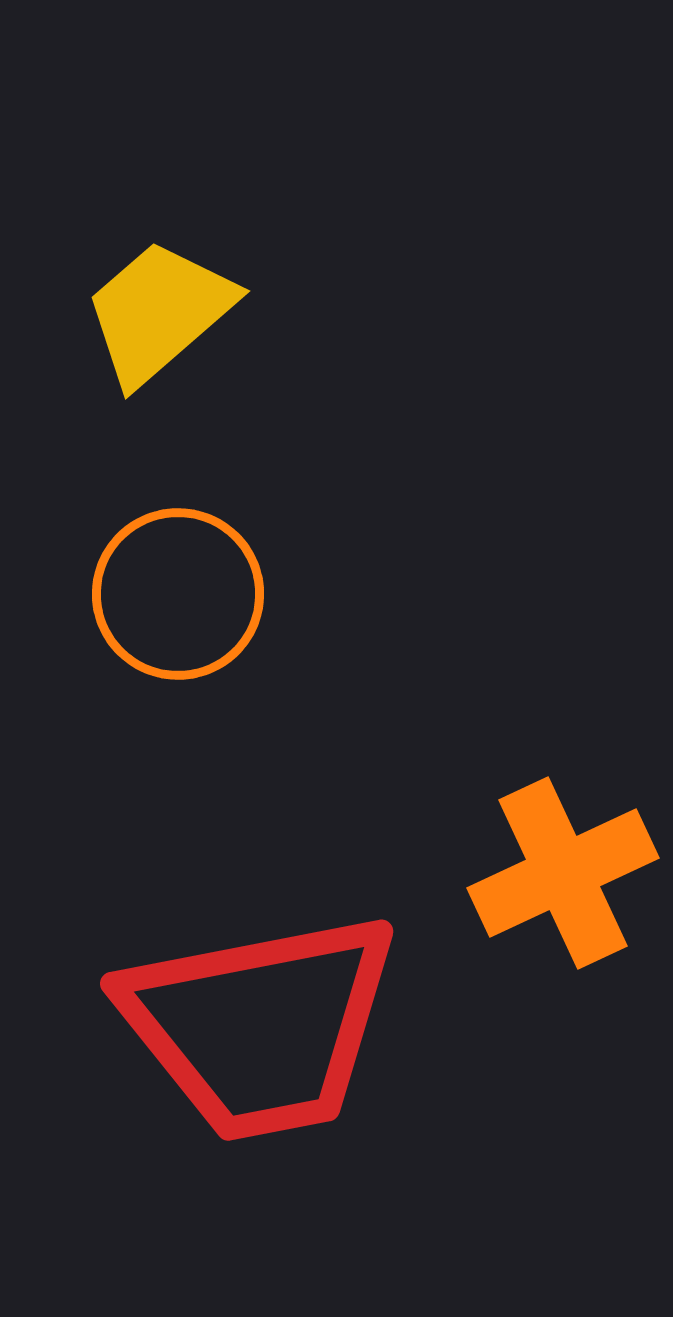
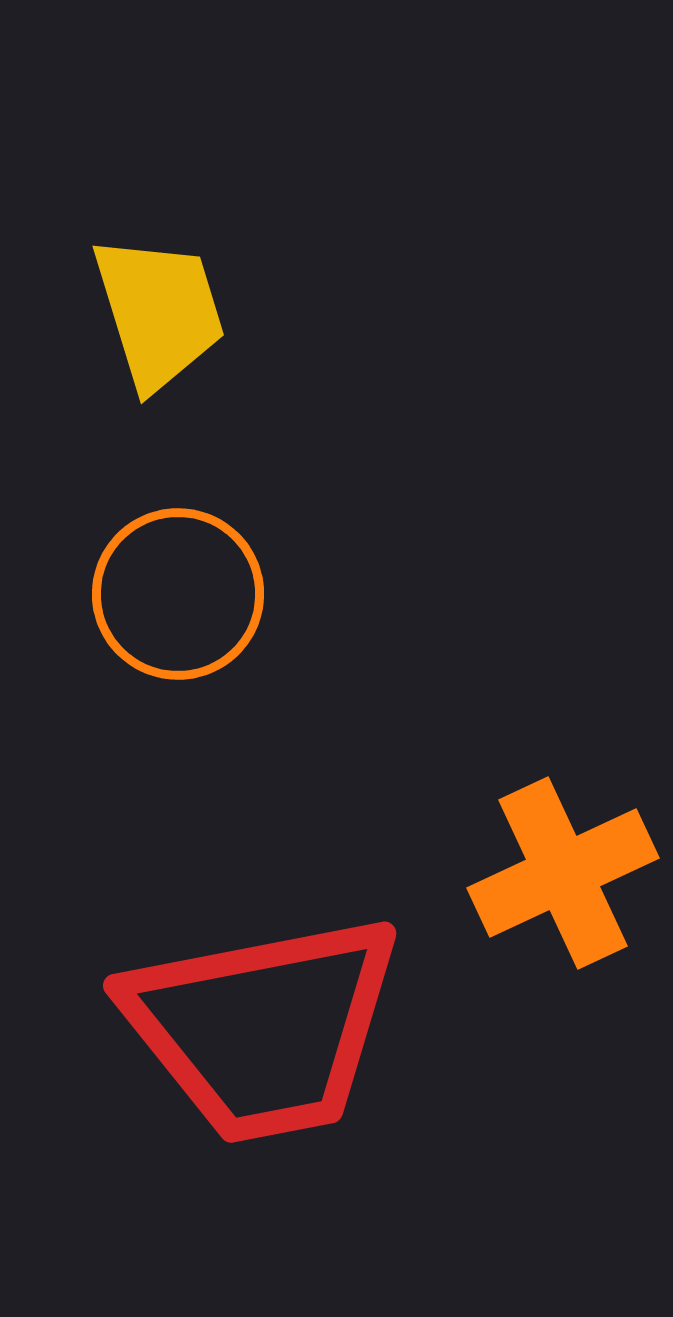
yellow trapezoid: rotated 114 degrees clockwise
red trapezoid: moved 3 px right, 2 px down
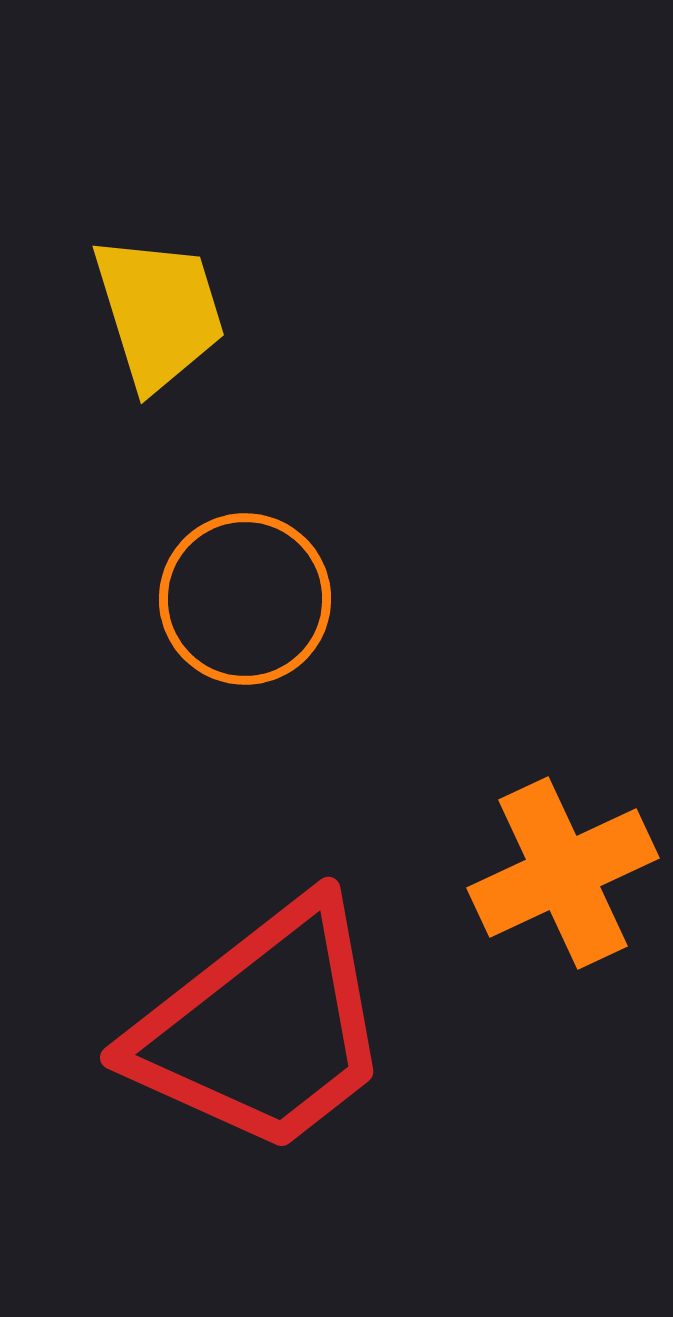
orange circle: moved 67 px right, 5 px down
red trapezoid: rotated 27 degrees counterclockwise
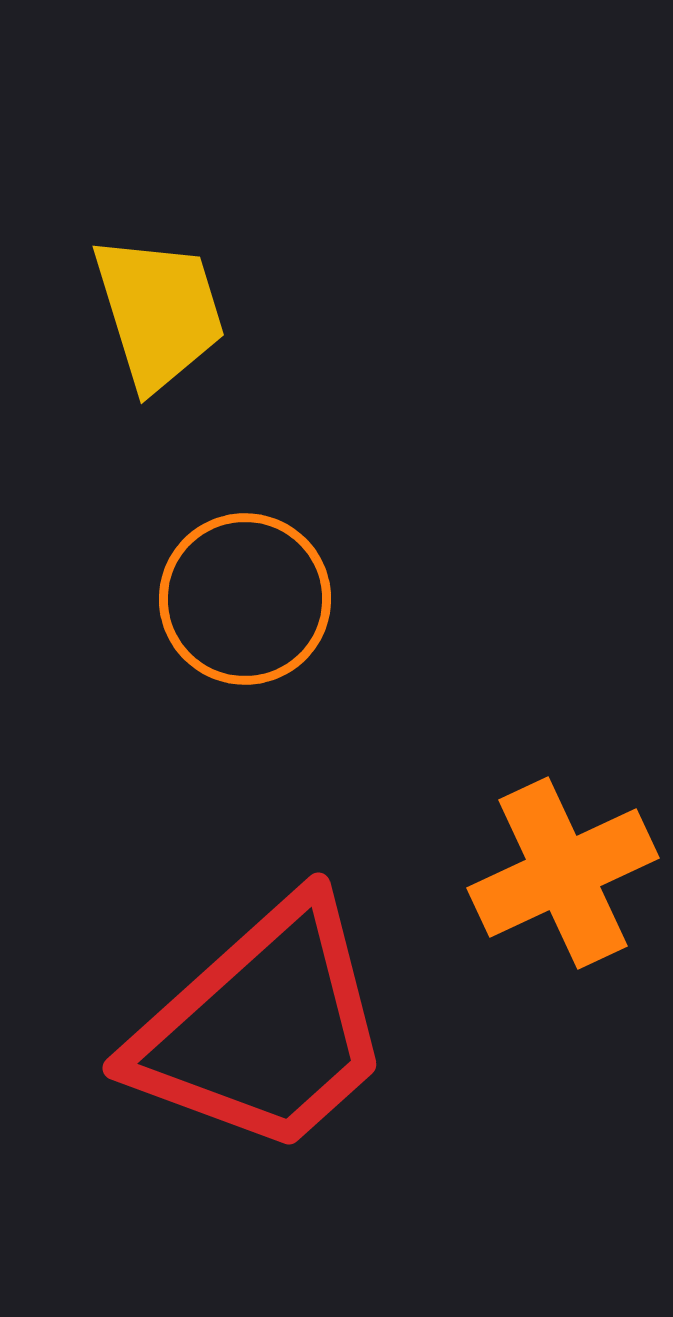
red trapezoid: rotated 4 degrees counterclockwise
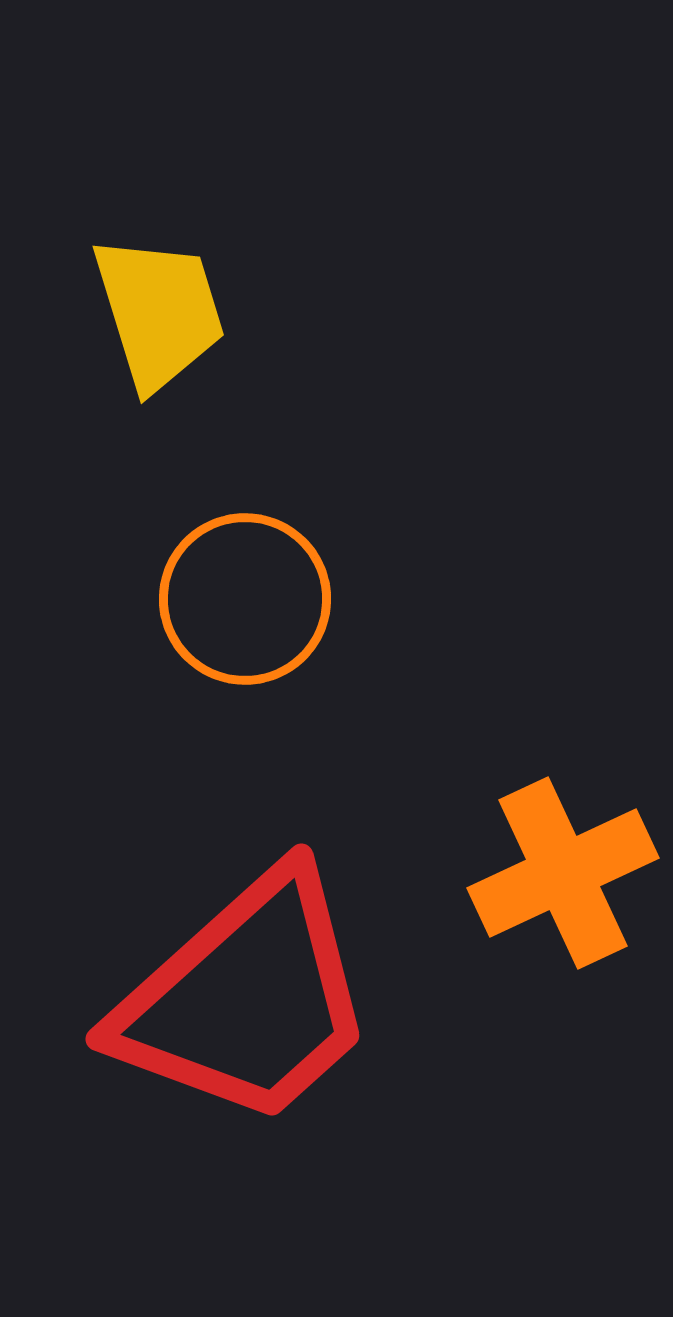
red trapezoid: moved 17 px left, 29 px up
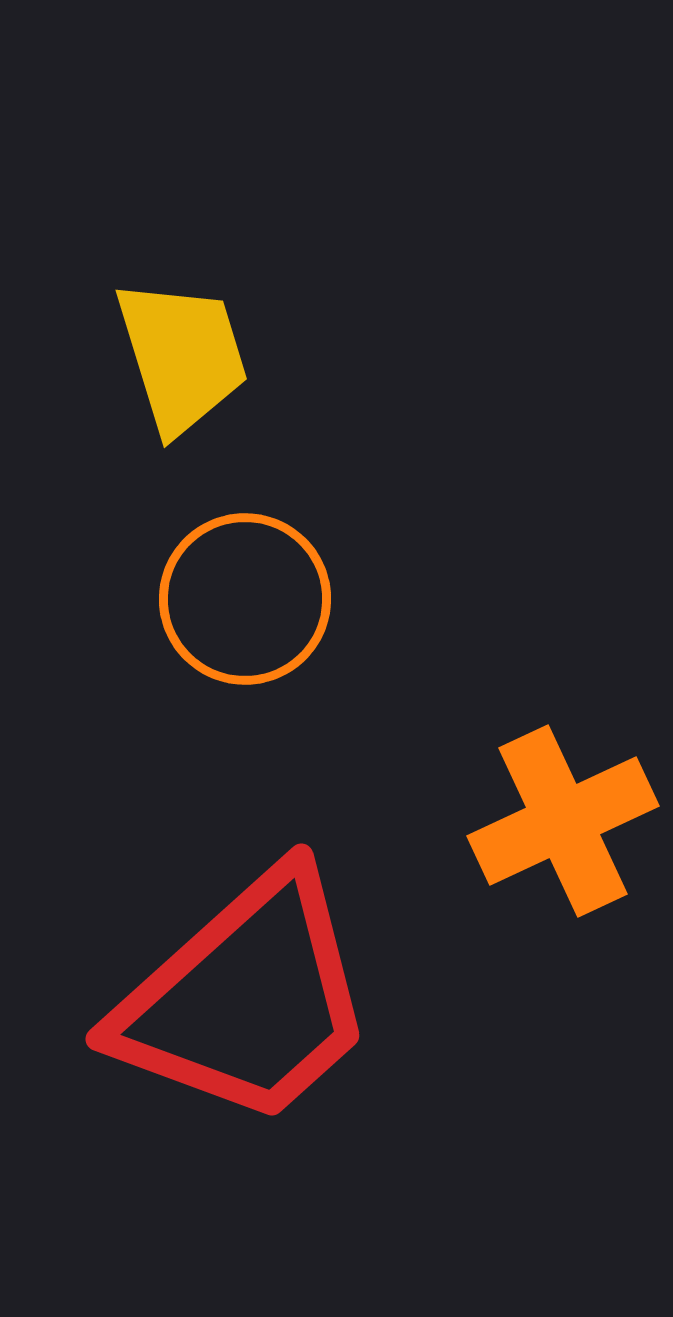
yellow trapezoid: moved 23 px right, 44 px down
orange cross: moved 52 px up
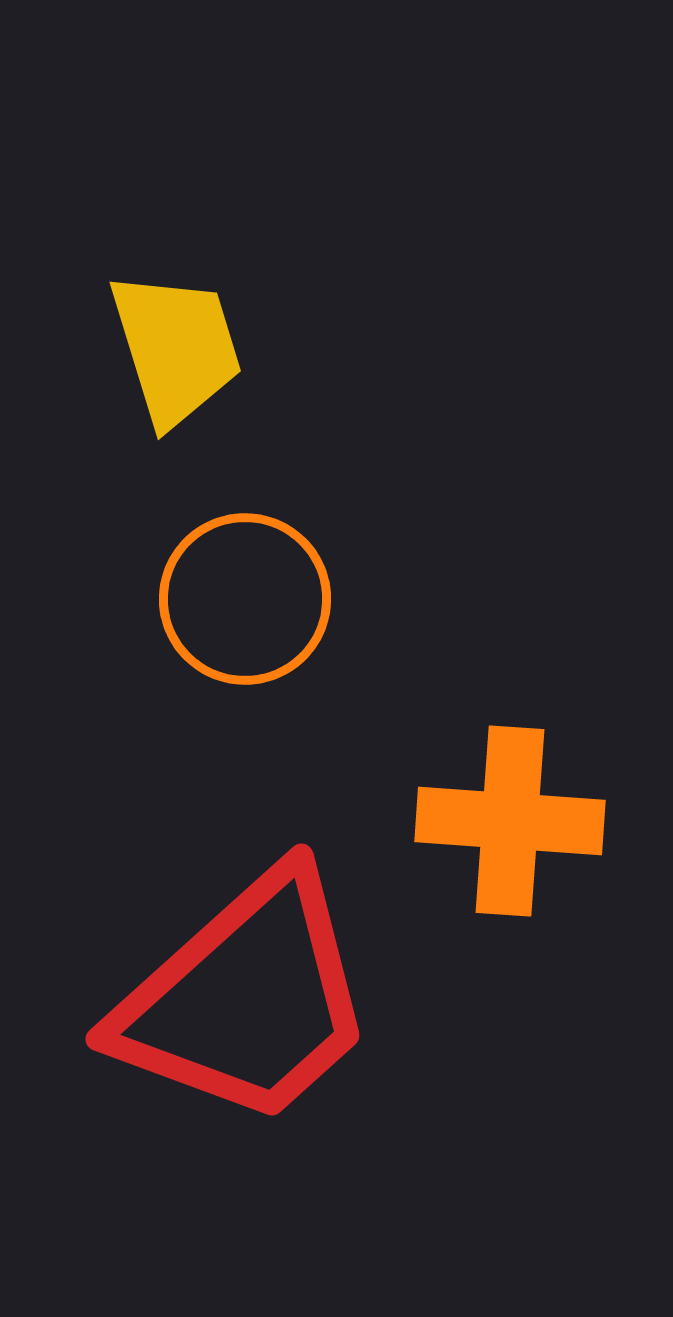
yellow trapezoid: moved 6 px left, 8 px up
orange cross: moved 53 px left; rotated 29 degrees clockwise
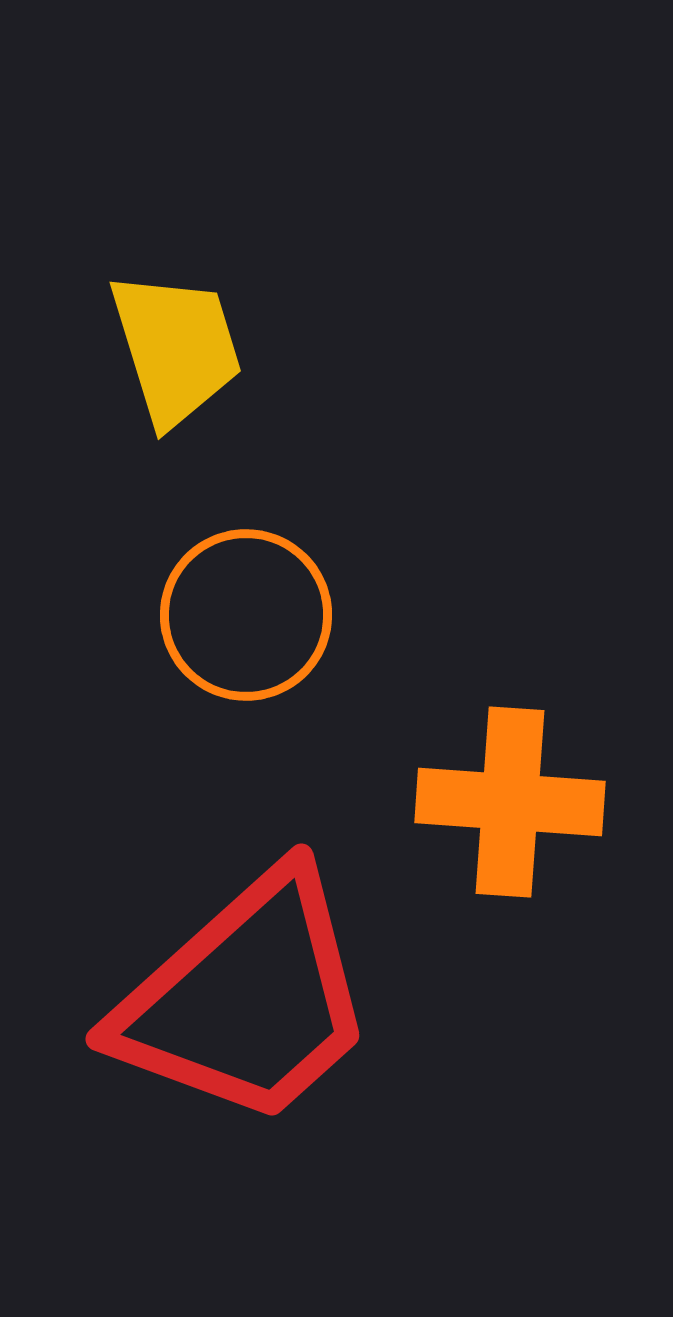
orange circle: moved 1 px right, 16 px down
orange cross: moved 19 px up
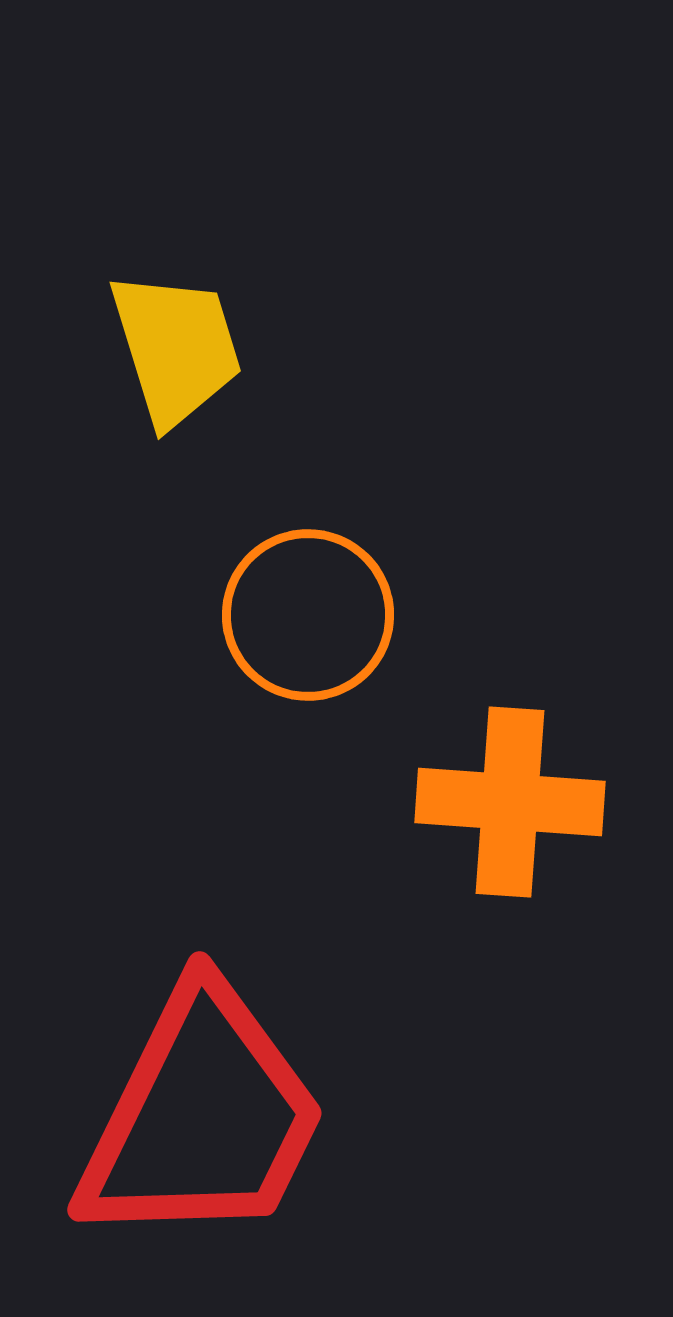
orange circle: moved 62 px right
red trapezoid: moved 44 px left, 118 px down; rotated 22 degrees counterclockwise
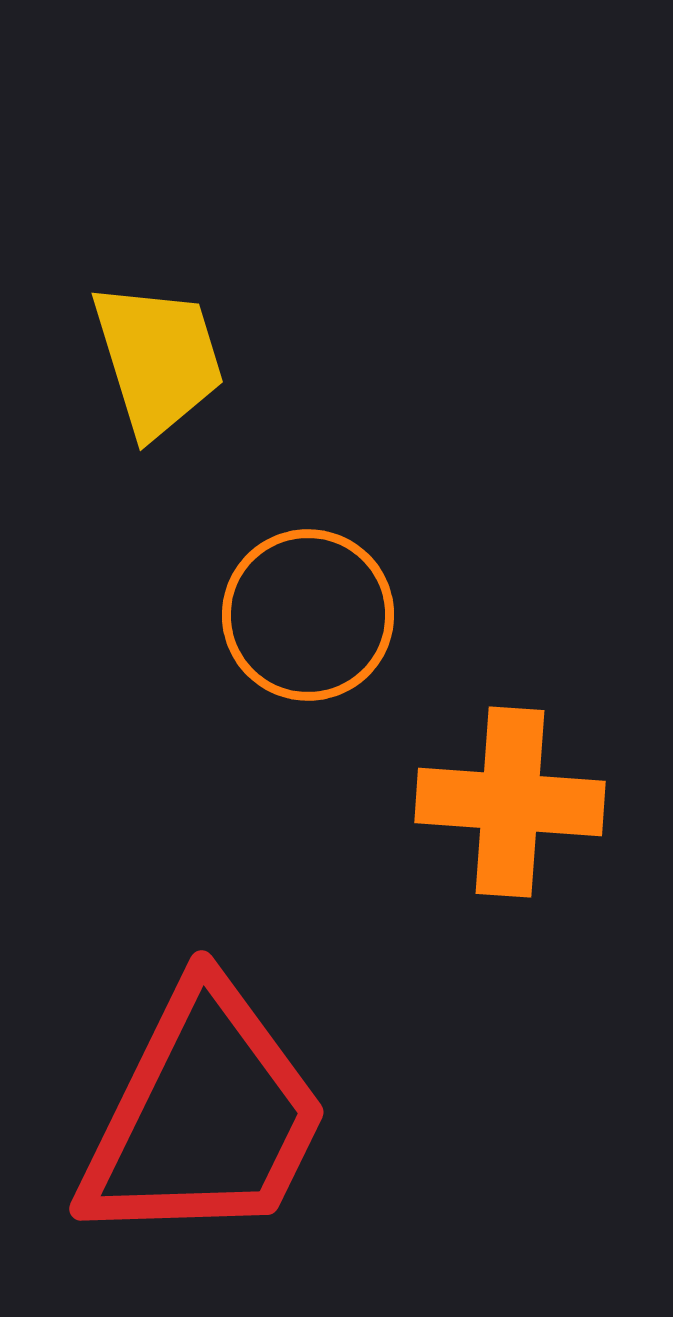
yellow trapezoid: moved 18 px left, 11 px down
red trapezoid: moved 2 px right, 1 px up
